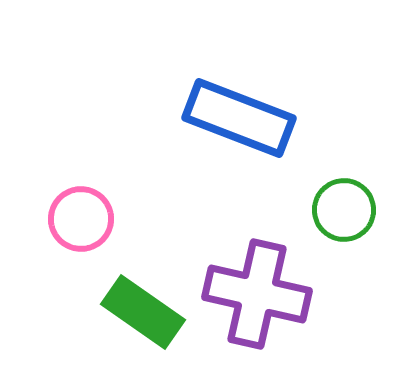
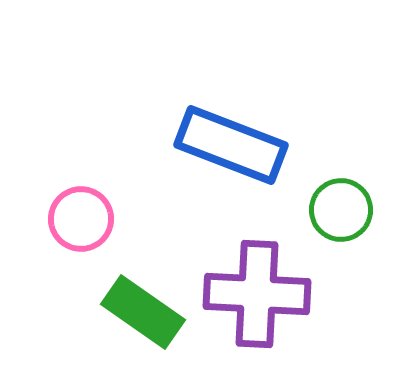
blue rectangle: moved 8 px left, 27 px down
green circle: moved 3 px left
purple cross: rotated 10 degrees counterclockwise
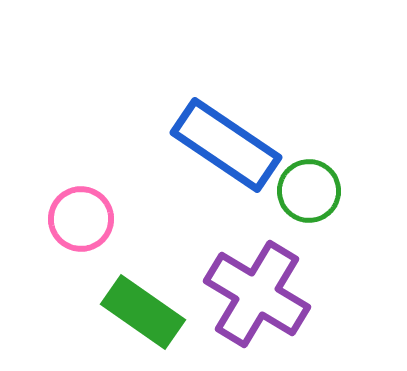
blue rectangle: moved 5 px left; rotated 13 degrees clockwise
green circle: moved 32 px left, 19 px up
purple cross: rotated 28 degrees clockwise
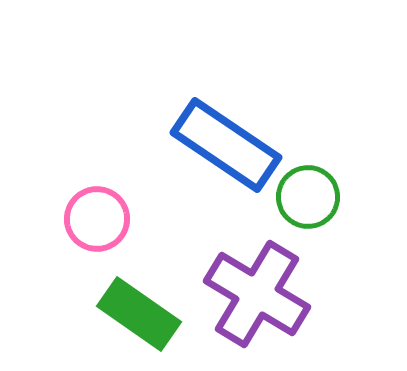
green circle: moved 1 px left, 6 px down
pink circle: moved 16 px right
green rectangle: moved 4 px left, 2 px down
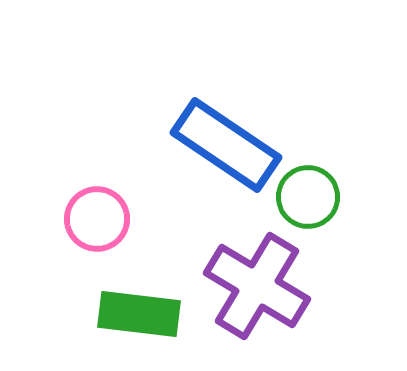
purple cross: moved 8 px up
green rectangle: rotated 28 degrees counterclockwise
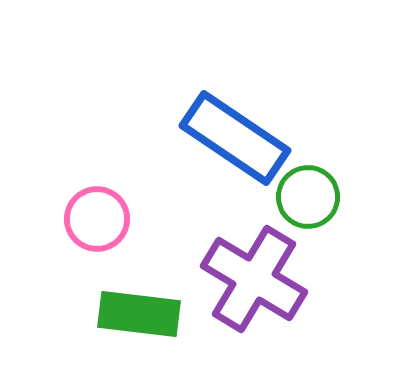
blue rectangle: moved 9 px right, 7 px up
purple cross: moved 3 px left, 7 px up
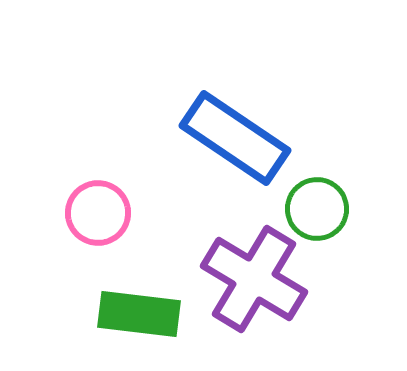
green circle: moved 9 px right, 12 px down
pink circle: moved 1 px right, 6 px up
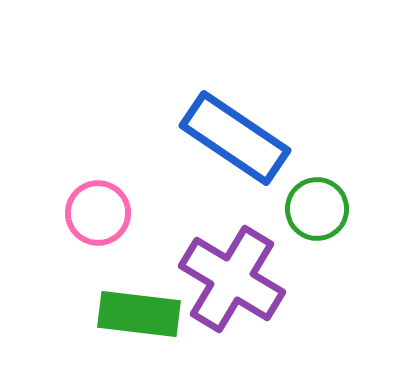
purple cross: moved 22 px left
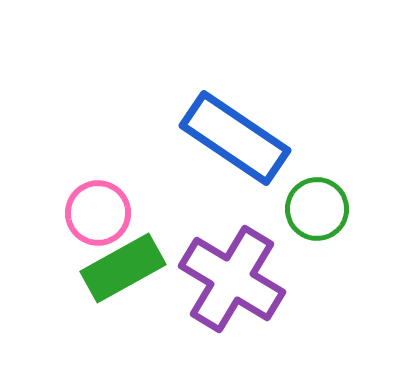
green rectangle: moved 16 px left, 46 px up; rotated 36 degrees counterclockwise
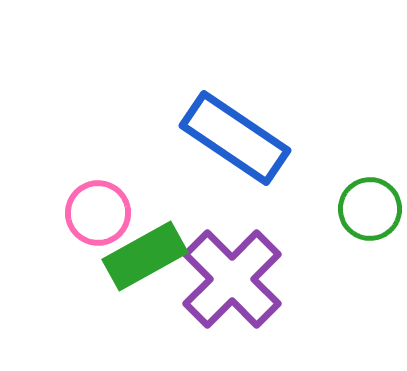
green circle: moved 53 px right
green rectangle: moved 22 px right, 12 px up
purple cross: rotated 14 degrees clockwise
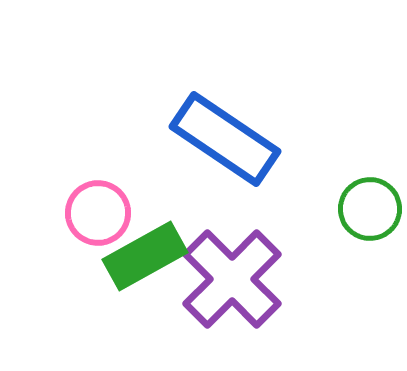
blue rectangle: moved 10 px left, 1 px down
